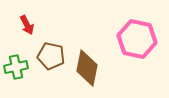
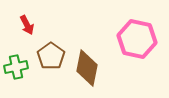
brown pentagon: rotated 24 degrees clockwise
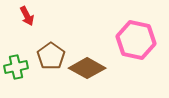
red arrow: moved 9 px up
pink hexagon: moved 1 px left, 1 px down
brown diamond: rotated 72 degrees counterclockwise
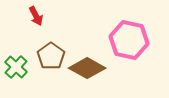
red arrow: moved 9 px right
pink hexagon: moved 7 px left
green cross: rotated 35 degrees counterclockwise
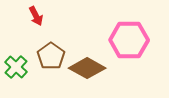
pink hexagon: rotated 12 degrees counterclockwise
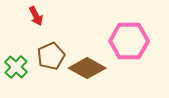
pink hexagon: moved 1 px down
brown pentagon: rotated 12 degrees clockwise
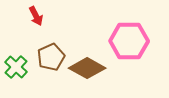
brown pentagon: moved 1 px down
